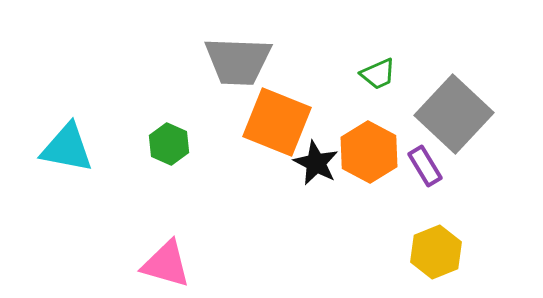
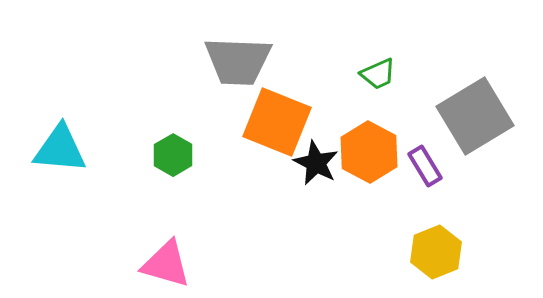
gray square: moved 21 px right, 2 px down; rotated 16 degrees clockwise
green hexagon: moved 4 px right, 11 px down; rotated 6 degrees clockwise
cyan triangle: moved 7 px left, 1 px down; rotated 6 degrees counterclockwise
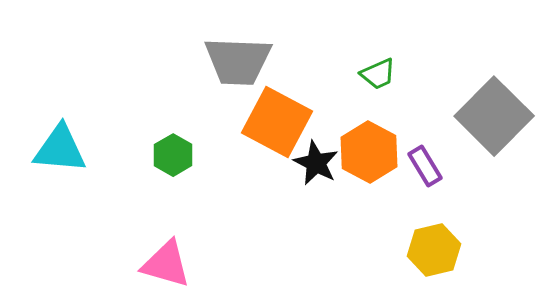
gray square: moved 19 px right; rotated 14 degrees counterclockwise
orange square: rotated 6 degrees clockwise
yellow hexagon: moved 2 px left, 2 px up; rotated 9 degrees clockwise
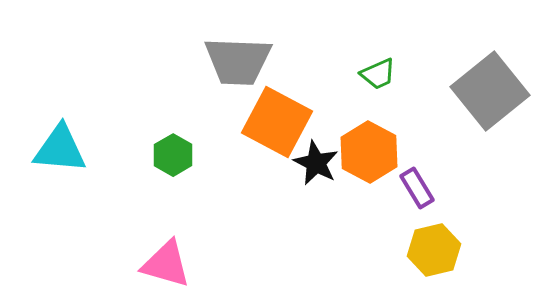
gray square: moved 4 px left, 25 px up; rotated 6 degrees clockwise
purple rectangle: moved 8 px left, 22 px down
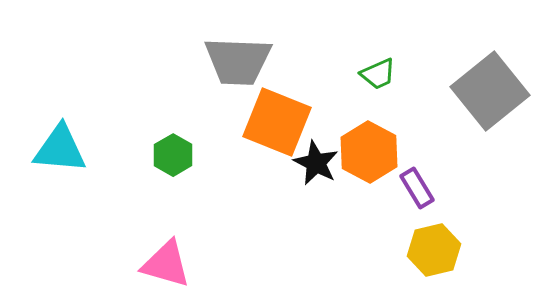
orange square: rotated 6 degrees counterclockwise
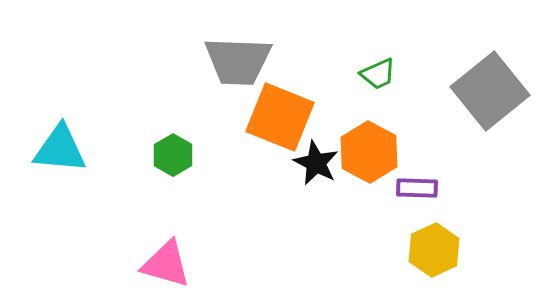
orange square: moved 3 px right, 5 px up
purple rectangle: rotated 57 degrees counterclockwise
yellow hexagon: rotated 12 degrees counterclockwise
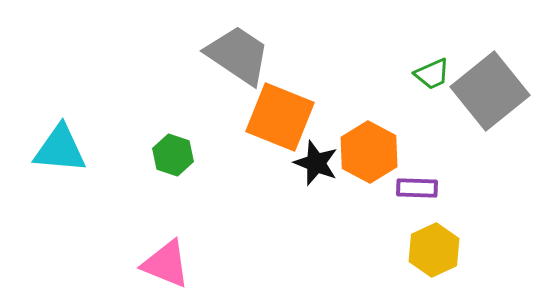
gray trapezoid: moved 6 px up; rotated 148 degrees counterclockwise
green trapezoid: moved 54 px right
green hexagon: rotated 12 degrees counterclockwise
black star: rotated 6 degrees counterclockwise
pink triangle: rotated 6 degrees clockwise
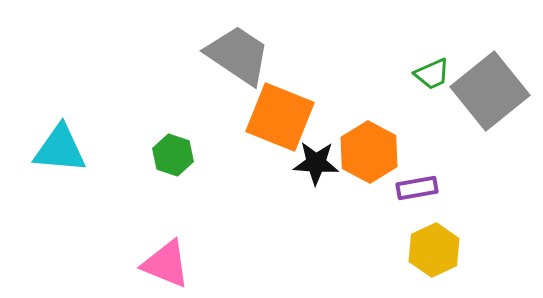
black star: rotated 18 degrees counterclockwise
purple rectangle: rotated 12 degrees counterclockwise
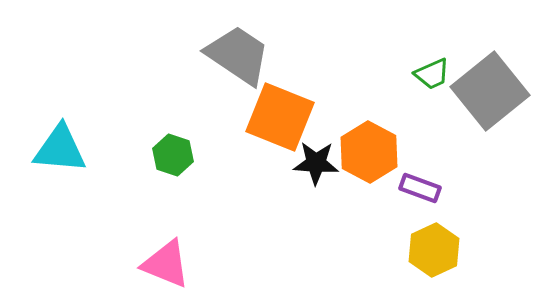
purple rectangle: moved 3 px right; rotated 30 degrees clockwise
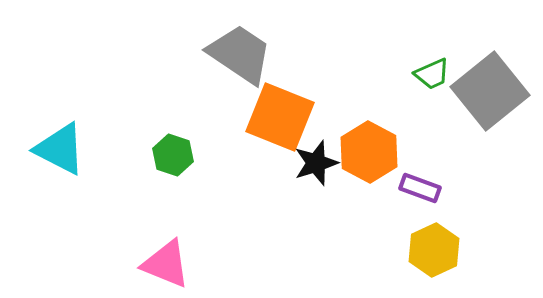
gray trapezoid: moved 2 px right, 1 px up
cyan triangle: rotated 22 degrees clockwise
black star: rotated 21 degrees counterclockwise
